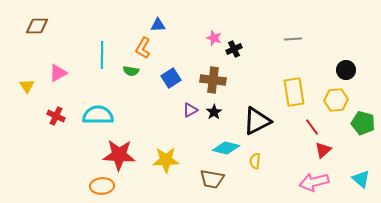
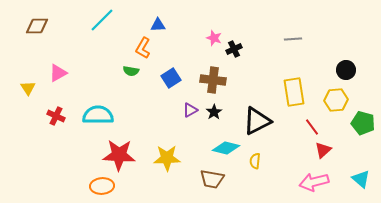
cyan line: moved 35 px up; rotated 44 degrees clockwise
yellow triangle: moved 1 px right, 2 px down
yellow star: moved 1 px right, 2 px up
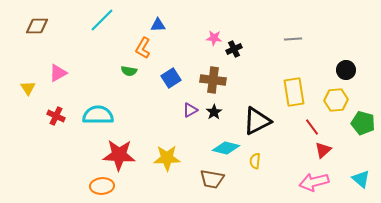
pink star: rotated 14 degrees counterclockwise
green semicircle: moved 2 px left
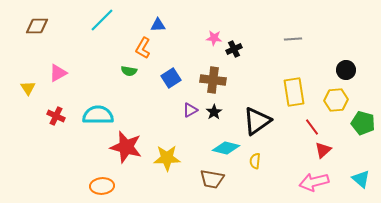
black triangle: rotated 8 degrees counterclockwise
red star: moved 7 px right, 8 px up; rotated 12 degrees clockwise
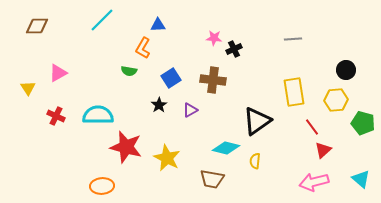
black star: moved 55 px left, 7 px up
yellow star: rotated 28 degrees clockwise
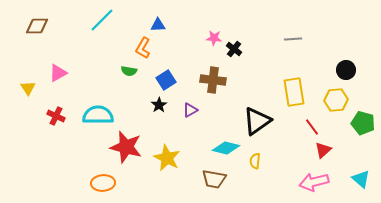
black cross: rotated 28 degrees counterclockwise
blue square: moved 5 px left, 2 px down
brown trapezoid: moved 2 px right
orange ellipse: moved 1 px right, 3 px up
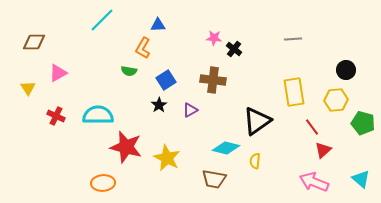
brown diamond: moved 3 px left, 16 px down
pink arrow: rotated 36 degrees clockwise
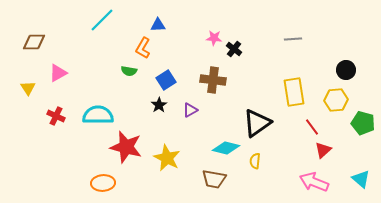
black triangle: moved 2 px down
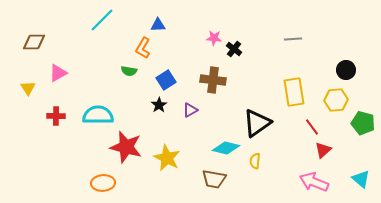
red cross: rotated 24 degrees counterclockwise
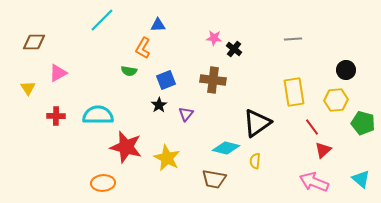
blue square: rotated 12 degrees clockwise
purple triangle: moved 4 px left, 4 px down; rotated 21 degrees counterclockwise
